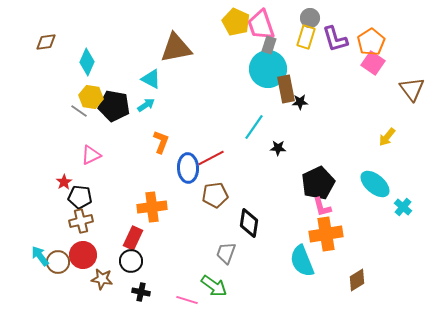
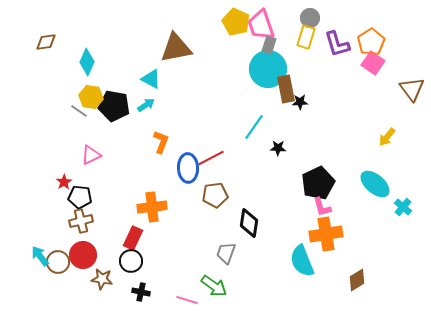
purple L-shape at (335, 39): moved 2 px right, 5 px down
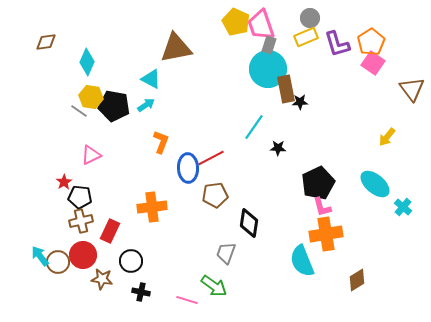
yellow rectangle at (306, 37): rotated 50 degrees clockwise
red rectangle at (133, 238): moved 23 px left, 7 px up
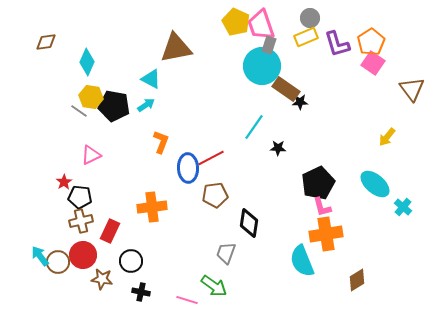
cyan circle at (268, 69): moved 6 px left, 3 px up
brown rectangle at (286, 89): rotated 44 degrees counterclockwise
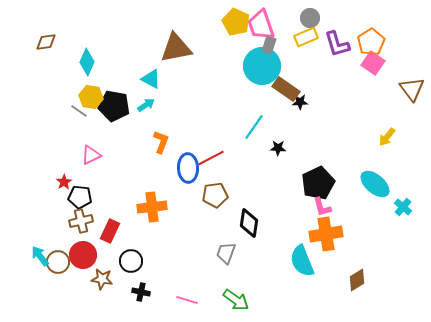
green arrow at (214, 286): moved 22 px right, 14 px down
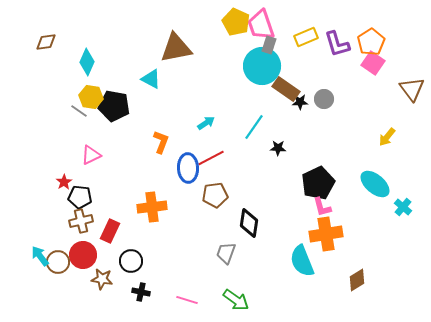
gray circle at (310, 18): moved 14 px right, 81 px down
cyan arrow at (146, 105): moved 60 px right, 18 px down
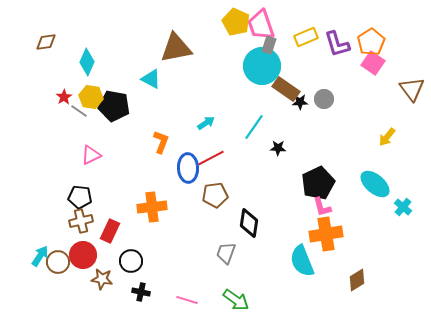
red star at (64, 182): moved 85 px up
cyan arrow at (40, 256): rotated 70 degrees clockwise
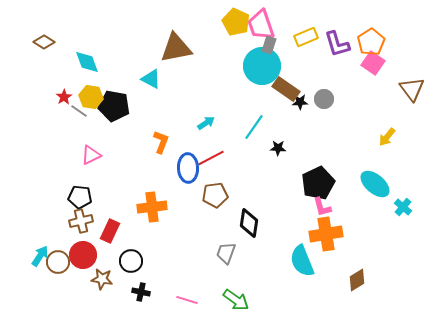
brown diamond at (46, 42): moved 2 px left; rotated 40 degrees clockwise
cyan diamond at (87, 62): rotated 44 degrees counterclockwise
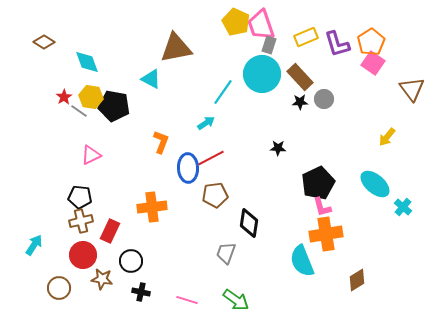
cyan circle at (262, 66): moved 8 px down
brown rectangle at (286, 89): moved 14 px right, 12 px up; rotated 12 degrees clockwise
cyan line at (254, 127): moved 31 px left, 35 px up
cyan arrow at (40, 256): moved 6 px left, 11 px up
brown circle at (58, 262): moved 1 px right, 26 px down
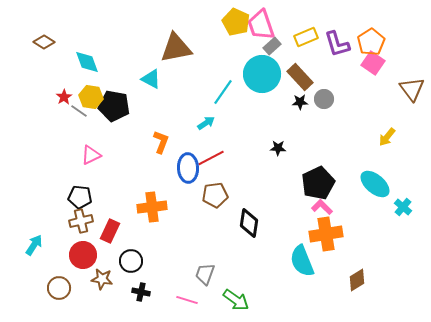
gray rectangle at (269, 45): moved 3 px right, 1 px down; rotated 30 degrees clockwise
pink L-shape at (322, 207): rotated 150 degrees clockwise
gray trapezoid at (226, 253): moved 21 px left, 21 px down
